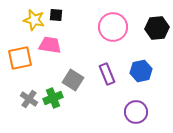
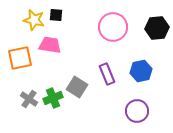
gray square: moved 4 px right, 7 px down
purple circle: moved 1 px right, 1 px up
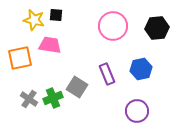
pink circle: moved 1 px up
blue hexagon: moved 2 px up
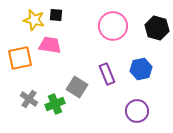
black hexagon: rotated 20 degrees clockwise
green cross: moved 2 px right, 6 px down
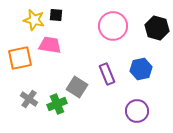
green cross: moved 2 px right
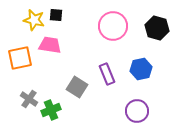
green cross: moved 6 px left, 6 px down
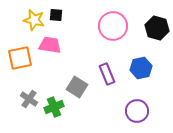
blue hexagon: moved 1 px up
green cross: moved 3 px right, 3 px up
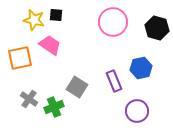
pink circle: moved 4 px up
pink trapezoid: rotated 25 degrees clockwise
purple rectangle: moved 7 px right, 7 px down
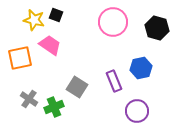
black square: rotated 16 degrees clockwise
